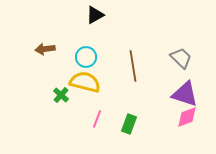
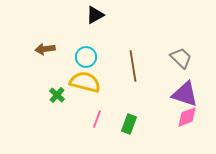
green cross: moved 4 px left
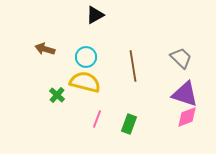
brown arrow: rotated 24 degrees clockwise
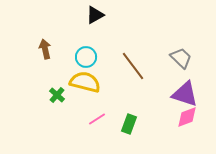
brown arrow: rotated 60 degrees clockwise
brown line: rotated 28 degrees counterclockwise
pink line: rotated 36 degrees clockwise
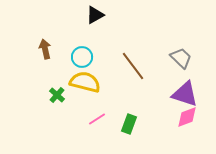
cyan circle: moved 4 px left
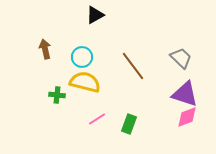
green cross: rotated 35 degrees counterclockwise
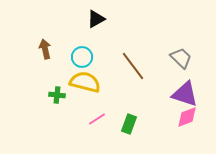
black triangle: moved 1 px right, 4 px down
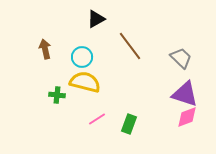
brown line: moved 3 px left, 20 px up
